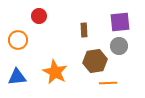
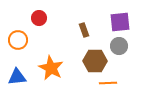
red circle: moved 2 px down
brown rectangle: rotated 16 degrees counterclockwise
brown hexagon: rotated 10 degrees clockwise
orange star: moved 4 px left, 4 px up
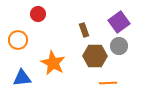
red circle: moved 1 px left, 4 px up
purple square: moved 1 px left; rotated 30 degrees counterclockwise
brown hexagon: moved 5 px up
orange star: moved 2 px right, 5 px up
blue triangle: moved 5 px right, 1 px down
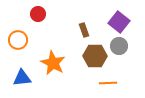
purple square: rotated 15 degrees counterclockwise
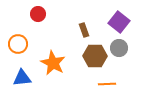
orange circle: moved 4 px down
gray circle: moved 2 px down
orange line: moved 1 px left, 1 px down
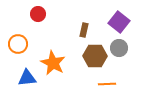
brown rectangle: rotated 32 degrees clockwise
blue triangle: moved 5 px right
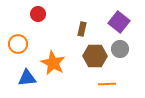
brown rectangle: moved 2 px left, 1 px up
gray circle: moved 1 px right, 1 px down
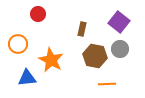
brown hexagon: rotated 10 degrees clockwise
orange star: moved 2 px left, 3 px up
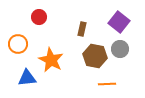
red circle: moved 1 px right, 3 px down
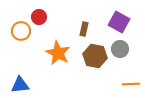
purple square: rotated 10 degrees counterclockwise
brown rectangle: moved 2 px right
orange circle: moved 3 px right, 13 px up
orange star: moved 7 px right, 7 px up
blue triangle: moved 7 px left, 7 px down
orange line: moved 24 px right
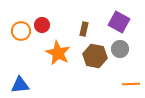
red circle: moved 3 px right, 8 px down
